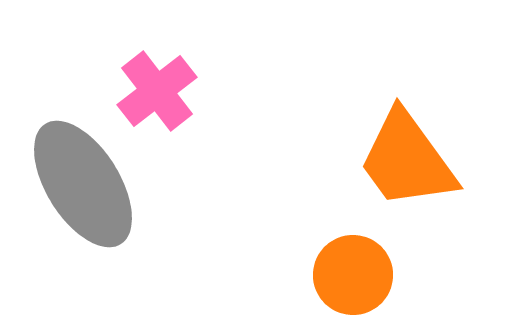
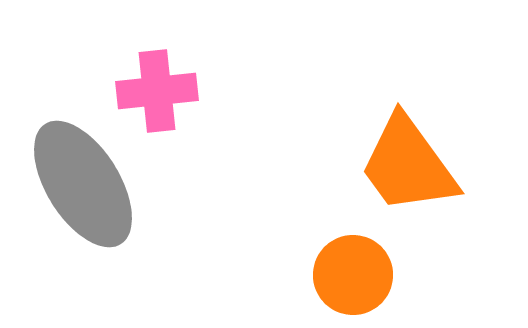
pink cross: rotated 32 degrees clockwise
orange trapezoid: moved 1 px right, 5 px down
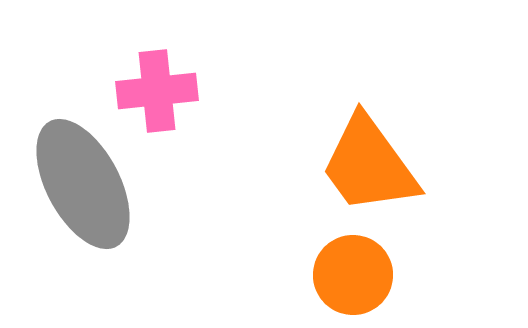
orange trapezoid: moved 39 px left
gray ellipse: rotated 4 degrees clockwise
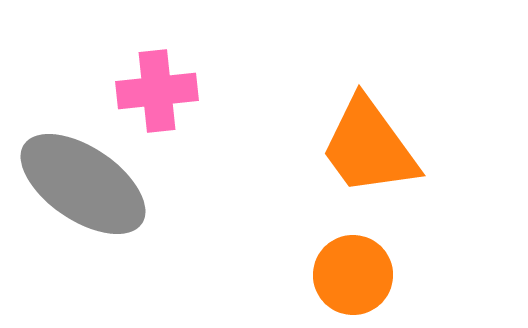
orange trapezoid: moved 18 px up
gray ellipse: rotated 28 degrees counterclockwise
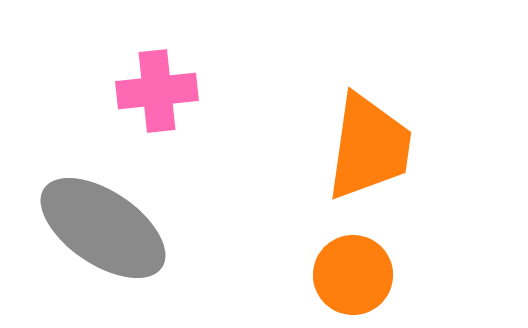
orange trapezoid: rotated 136 degrees counterclockwise
gray ellipse: moved 20 px right, 44 px down
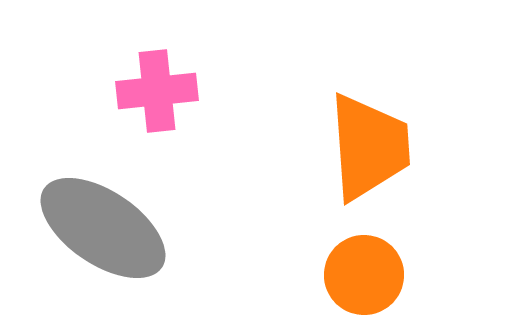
orange trapezoid: rotated 12 degrees counterclockwise
orange circle: moved 11 px right
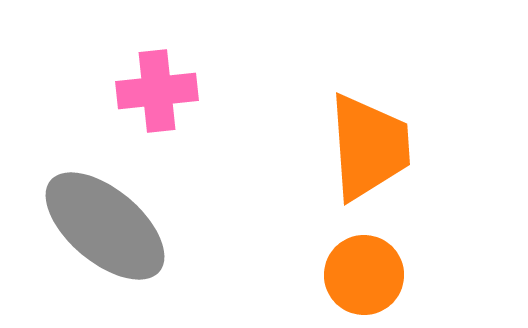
gray ellipse: moved 2 px right, 2 px up; rotated 6 degrees clockwise
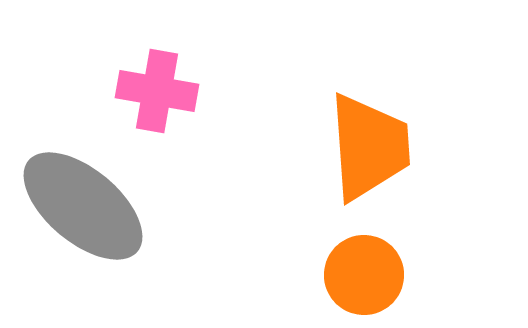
pink cross: rotated 16 degrees clockwise
gray ellipse: moved 22 px left, 20 px up
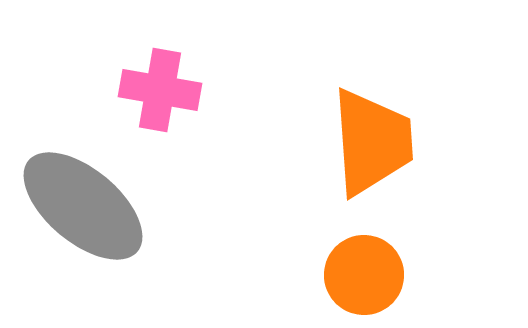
pink cross: moved 3 px right, 1 px up
orange trapezoid: moved 3 px right, 5 px up
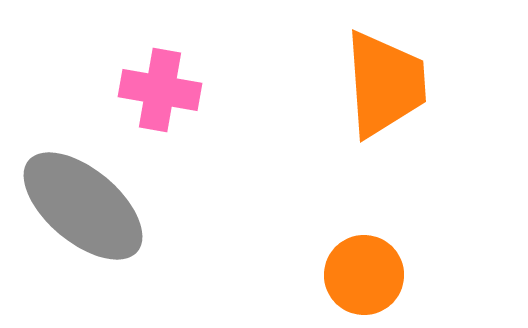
orange trapezoid: moved 13 px right, 58 px up
